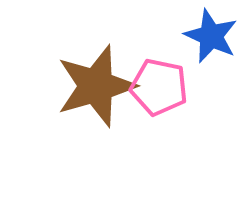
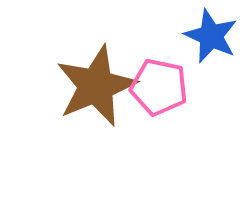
brown star: rotated 6 degrees counterclockwise
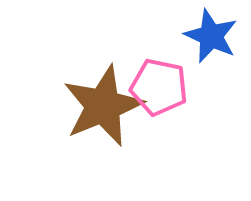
brown star: moved 7 px right, 20 px down
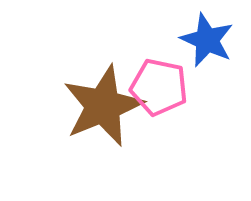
blue star: moved 4 px left, 4 px down
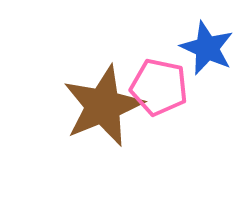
blue star: moved 8 px down
